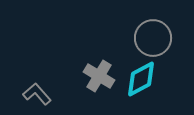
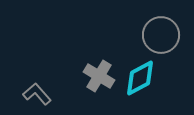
gray circle: moved 8 px right, 3 px up
cyan diamond: moved 1 px left, 1 px up
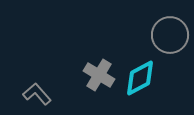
gray circle: moved 9 px right
gray cross: moved 1 px up
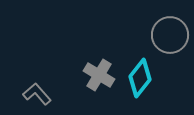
cyan diamond: rotated 24 degrees counterclockwise
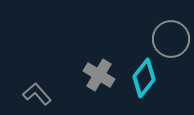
gray circle: moved 1 px right, 4 px down
cyan diamond: moved 4 px right
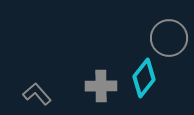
gray circle: moved 2 px left, 1 px up
gray cross: moved 2 px right, 11 px down; rotated 32 degrees counterclockwise
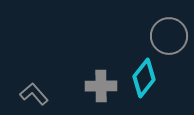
gray circle: moved 2 px up
gray L-shape: moved 3 px left
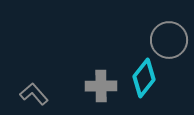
gray circle: moved 4 px down
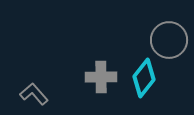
gray cross: moved 9 px up
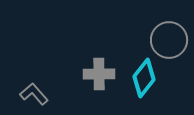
gray cross: moved 2 px left, 3 px up
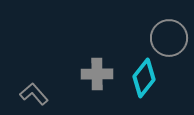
gray circle: moved 2 px up
gray cross: moved 2 px left
